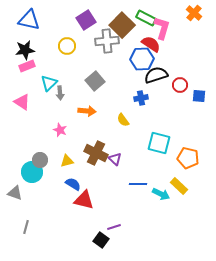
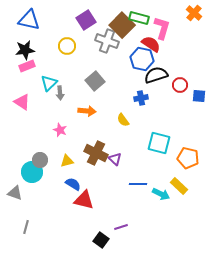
green rectangle: moved 7 px left; rotated 12 degrees counterclockwise
gray cross: rotated 25 degrees clockwise
blue hexagon: rotated 15 degrees clockwise
purple line: moved 7 px right
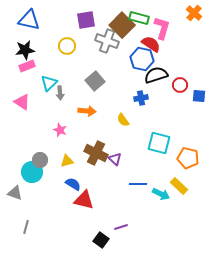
purple square: rotated 24 degrees clockwise
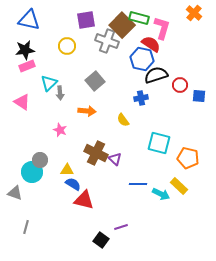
yellow triangle: moved 9 px down; rotated 16 degrees clockwise
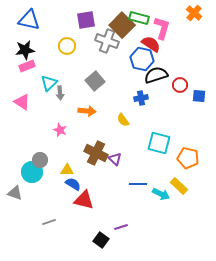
gray line: moved 23 px right, 5 px up; rotated 56 degrees clockwise
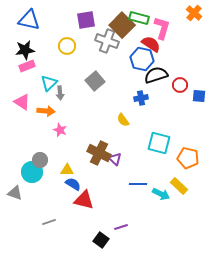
orange arrow: moved 41 px left
brown cross: moved 3 px right
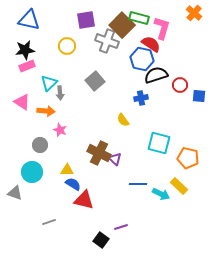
gray circle: moved 15 px up
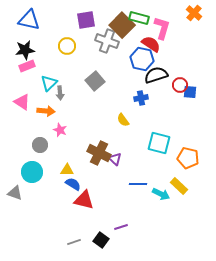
blue square: moved 9 px left, 4 px up
gray line: moved 25 px right, 20 px down
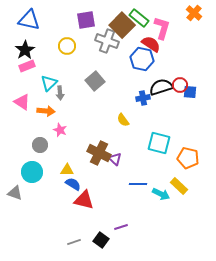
green rectangle: rotated 24 degrees clockwise
black star: rotated 24 degrees counterclockwise
black semicircle: moved 5 px right, 12 px down
blue cross: moved 2 px right
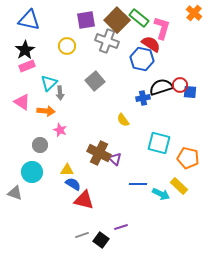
brown square: moved 5 px left, 5 px up
gray line: moved 8 px right, 7 px up
